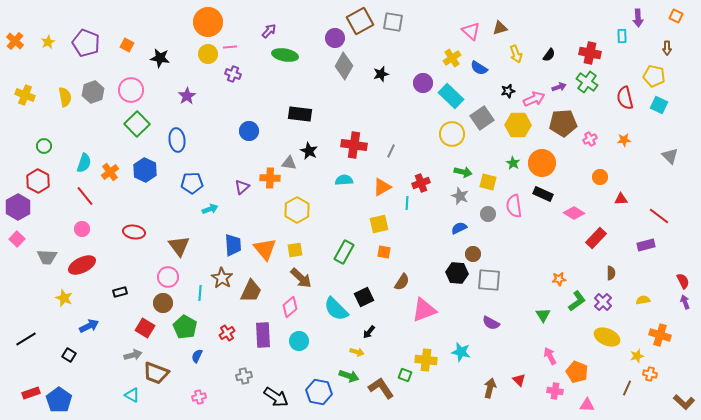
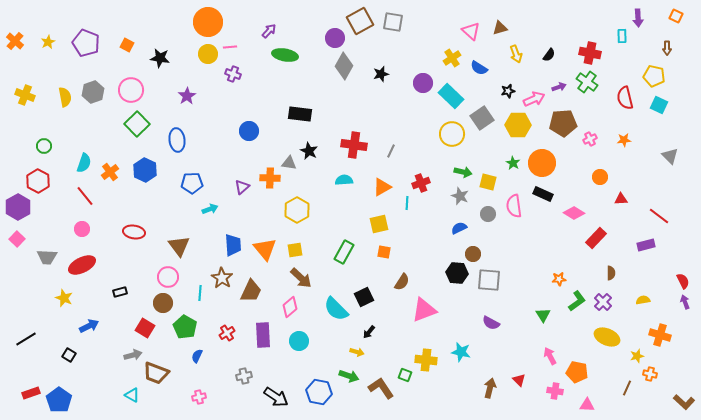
orange pentagon at (577, 372): rotated 10 degrees counterclockwise
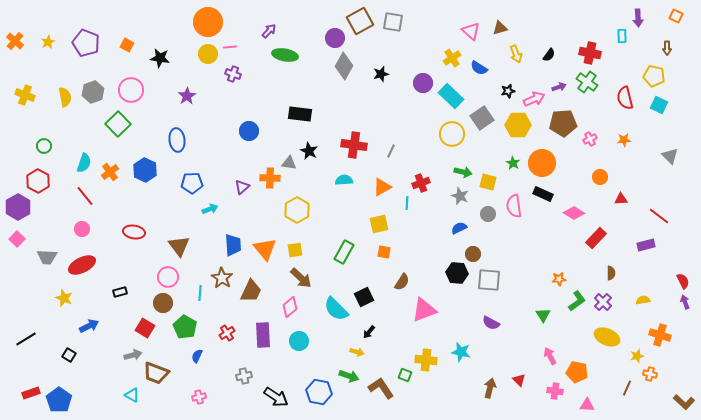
green square at (137, 124): moved 19 px left
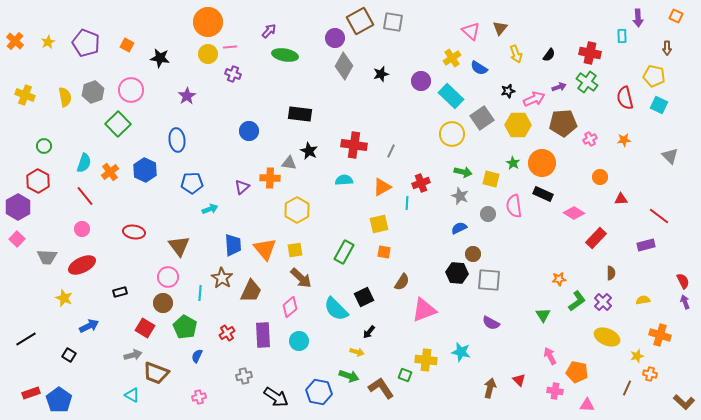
brown triangle at (500, 28): rotated 35 degrees counterclockwise
purple circle at (423, 83): moved 2 px left, 2 px up
yellow square at (488, 182): moved 3 px right, 3 px up
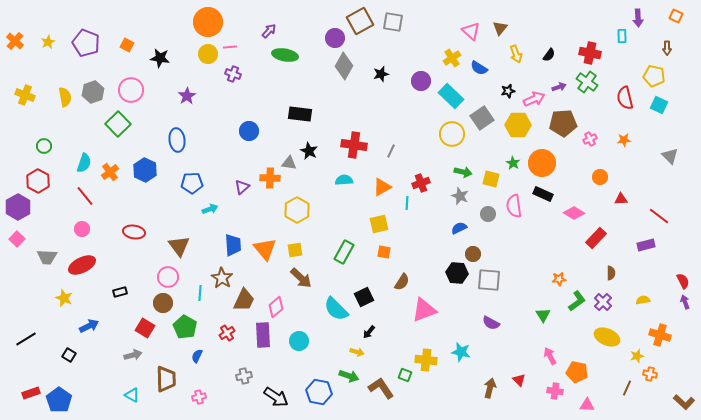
brown trapezoid at (251, 291): moved 7 px left, 9 px down
pink diamond at (290, 307): moved 14 px left
brown trapezoid at (156, 373): moved 10 px right, 6 px down; rotated 112 degrees counterclockwise
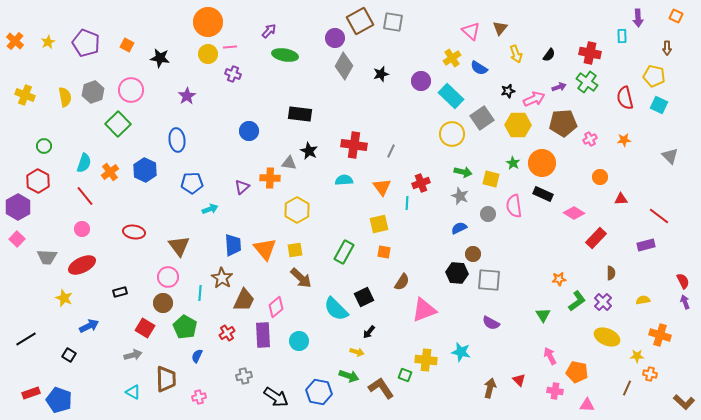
orange triangle at (382, 187): rotated 36 degrees counterclockwise
yellow star at (637, 356): rotated 16 degrees clockwise
cyan triangle at (132, 395): moved 1 px right, 3 px up
blue pentagon at (59, 400): rotated 15 degrees counterclockwise
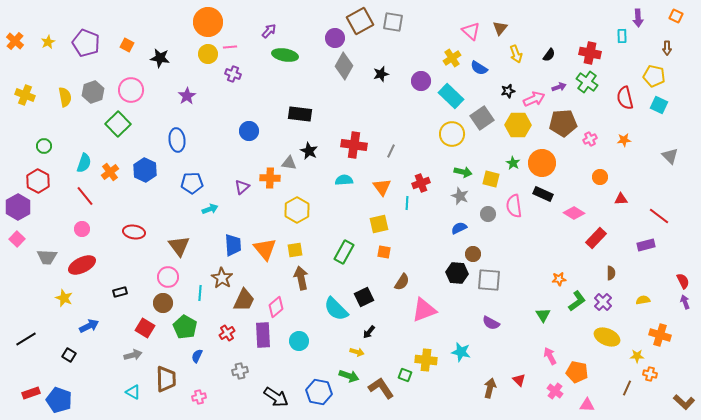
brown arrow at (301, 278): rotated 145 degrees counterclockwise
gray cross at (244, 376): moved 4 px left, 5 px up
pink cross at (555, 391): rotated 28 degrees clockwise
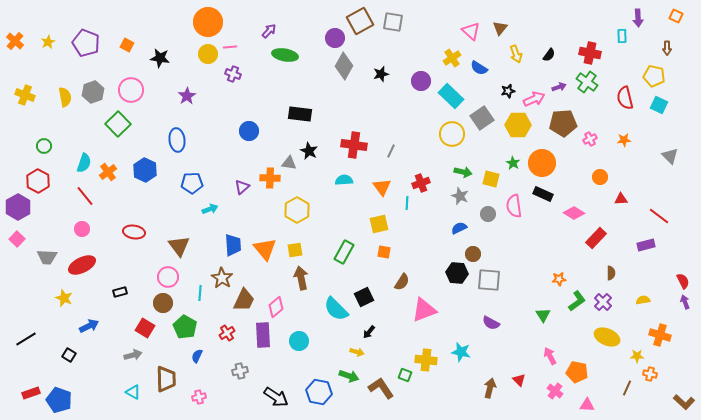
orange cross at (110, 172): moved 2 px left
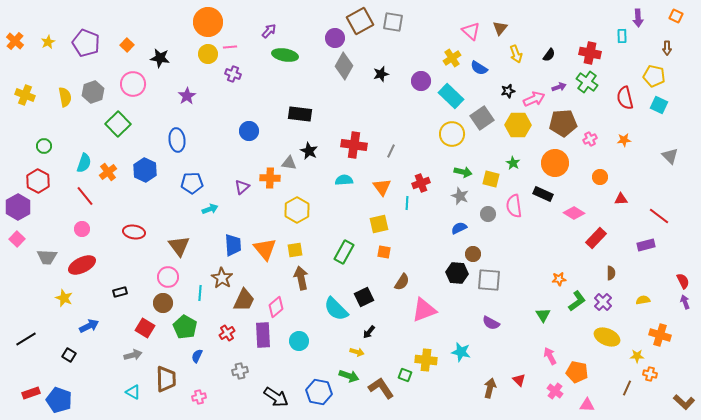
orange square at (127, 45): rotated 16 degrees clockwise
pink circle at (131, 90): moved 2 px right, 6 px up
orange circle at (542, 163): moved 13 px right
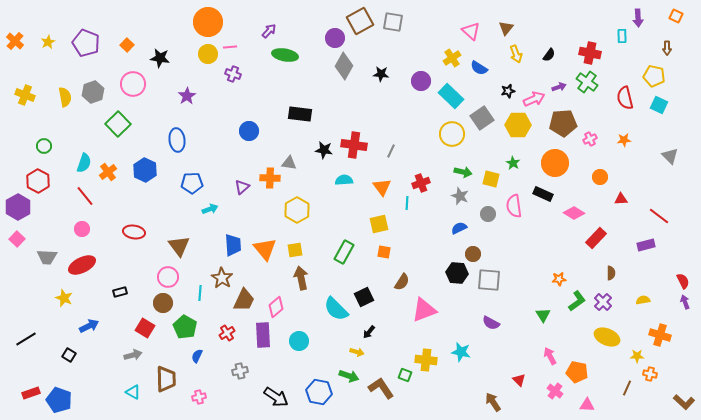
brown triangle at (500, 28): moved 6 px right
black star at (381, 74): rotated 21 degrees clockwise
black star at (309, 151): moved 15 px right, 1 px up; rotated 18 degrees counterclockwise
brown arrow at (490, 388): moved 3 px right, 14 px down; rotated 48 degrees counterclockwise
